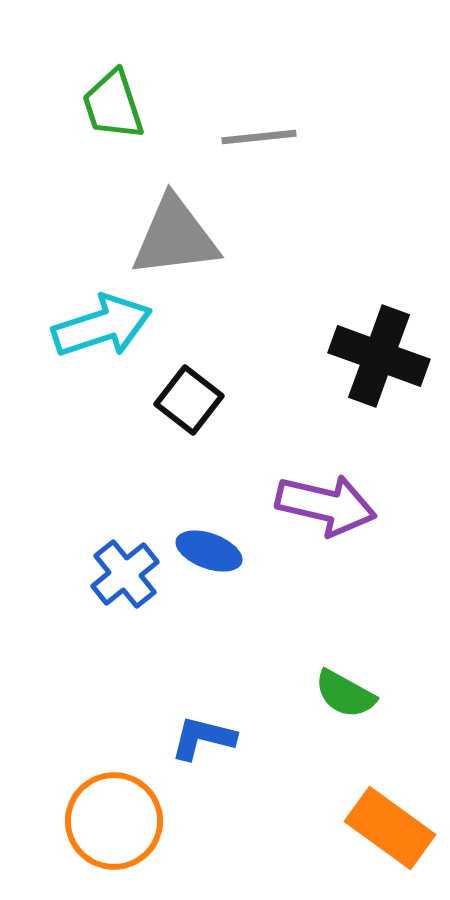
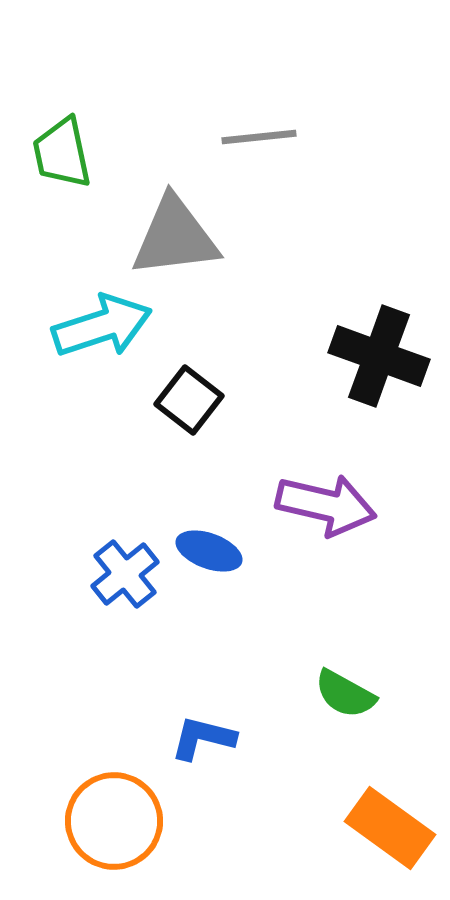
green trapezoid: moved 51 px left, 48 px down; rotated 6 degrees clockwise
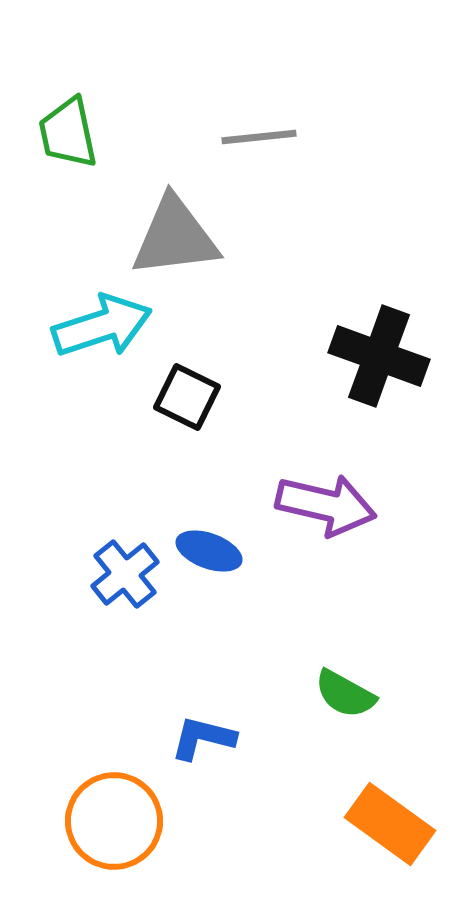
green trapezoid: moved 6 px right, 20 px up
black square: moved 2 px left, 3 px up; rotated 12 degrees counterclockwise
orange rectangle: moved 4 px up
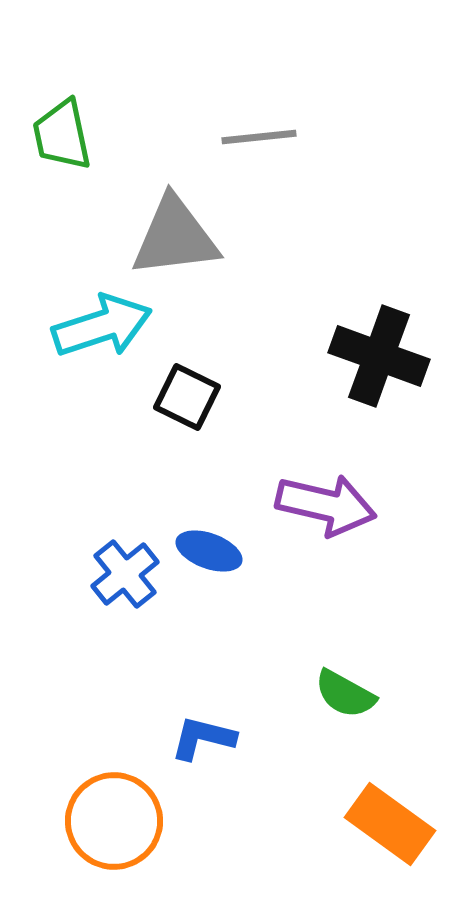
green trapezoid: moved 6 px left, 2 px down
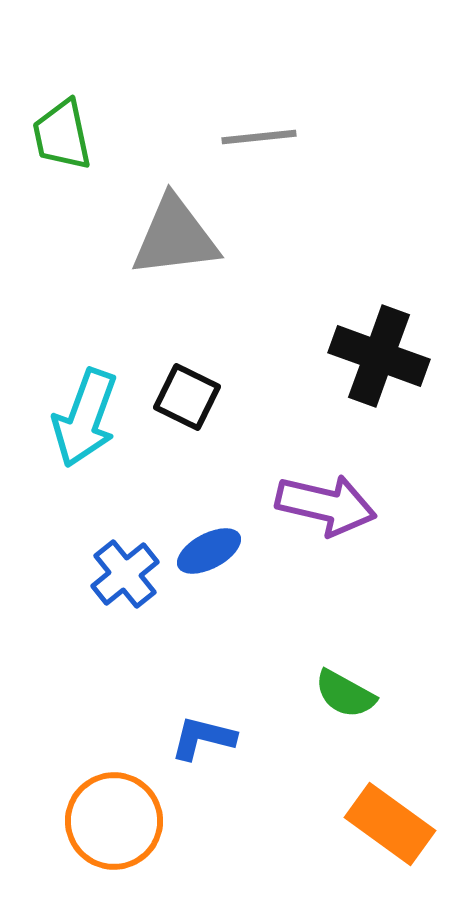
cyan arrow: moved 17 px left, 92 px down; rotated 128 degrees clockwise
blue ellipse: rotated 48 degrees counterclockwise
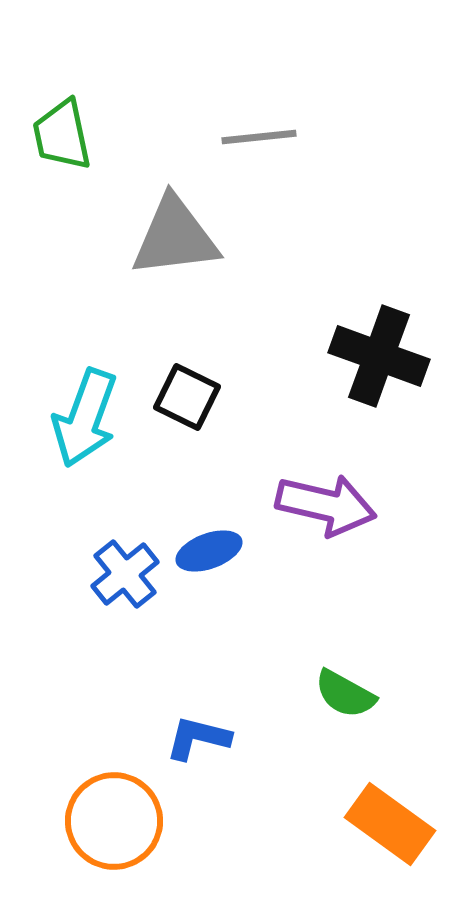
blue ellipse: rotated 8 degrees clockwise
blue L-shape: moved 5 px left
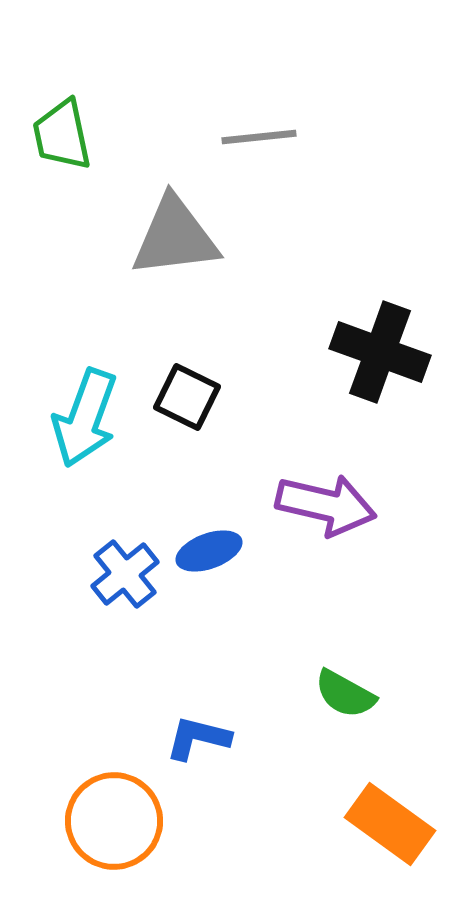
black cross: moved 1 px right, 4 px up
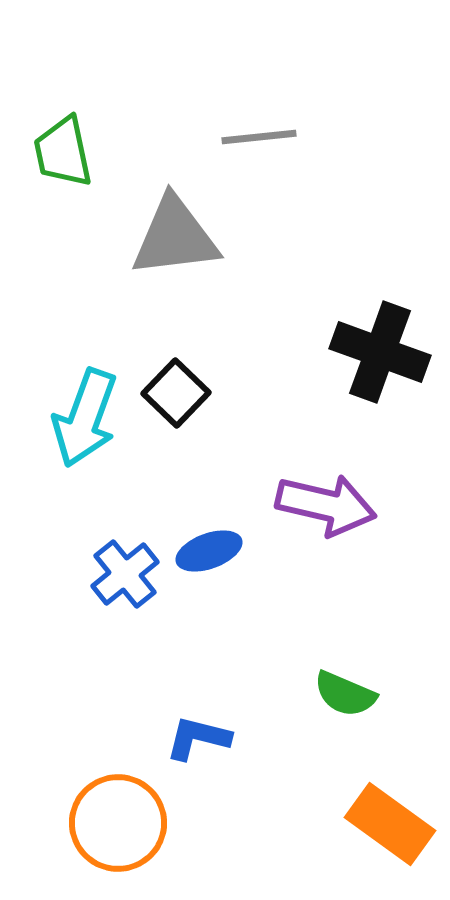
green trapezoid: moved 1 px right, 17 px down
black square: moved 11 px left, 4 px up; rotated 18 degrees clockwise
green semicircle: rotated 6 degrees counterclockwise
orange circle: moved 4 px right, 2 px down
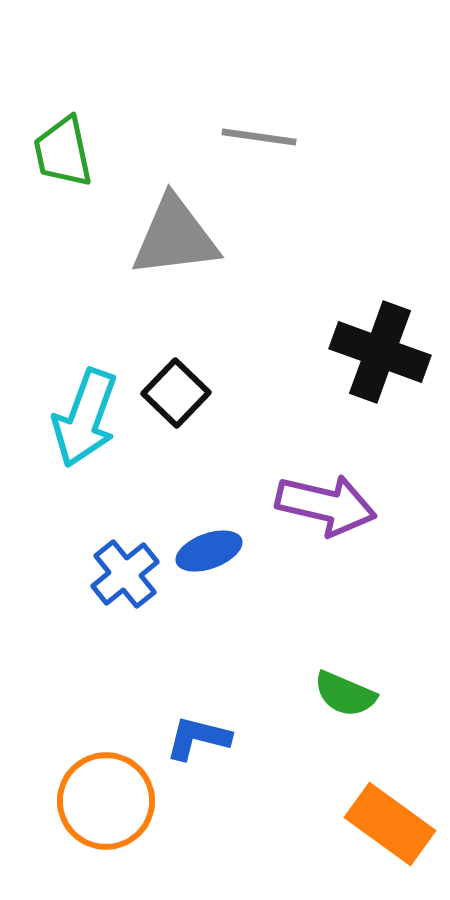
gray line: rotated 14 degrees clockwise
orange circle: moved 12 px left, 22 px up
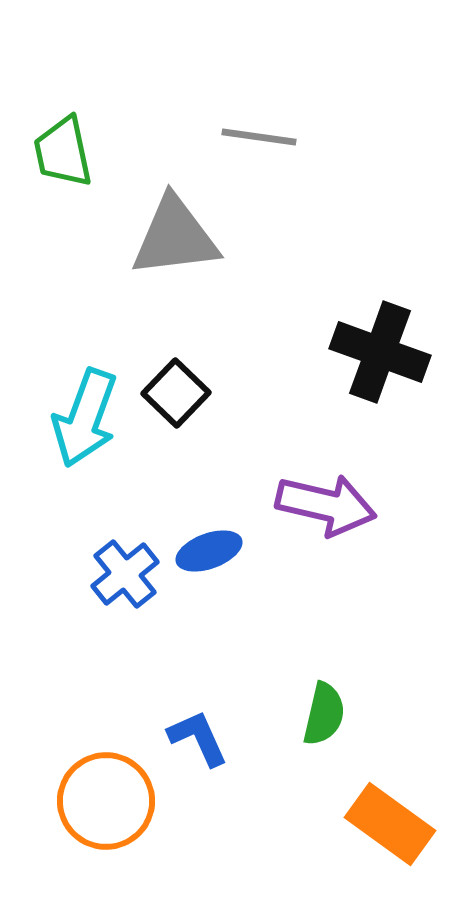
green semicircle: moved 21 px left, 20 px down; rotated 100 degrees counterclockwise
blue L-shape: rotated 52 degrees clockwise
